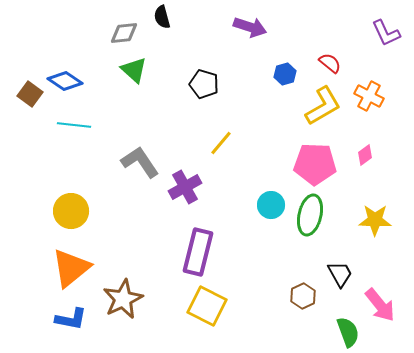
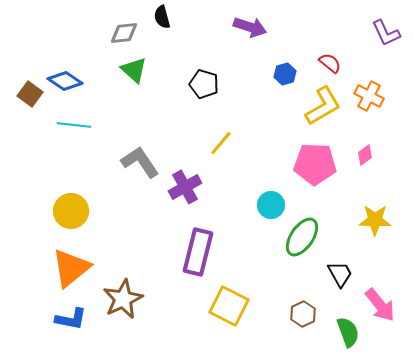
green ellipse: moved 8 px left, 22 px down; rotated 21 degrees clockwise
brown hexagon: moved 18 px down
yellow square: moved 22 px right
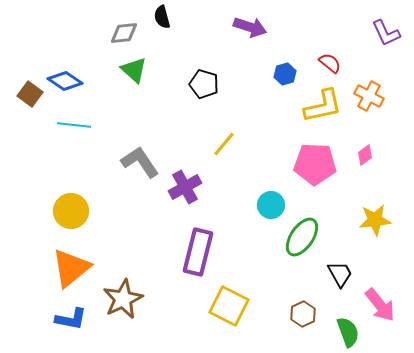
yellow L-shape: rotated 18 degrees clockwise
yellow line: moved 3 px right, 1 px down
yellow star: rotated 8 degrees counterclockwise
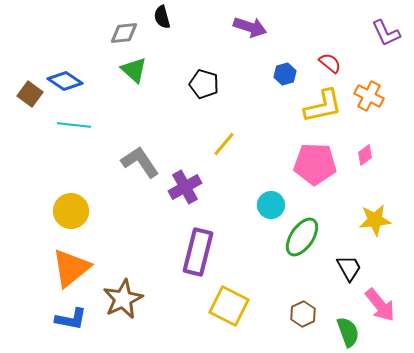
black trapezoid: moved 9 px right, 6 px up
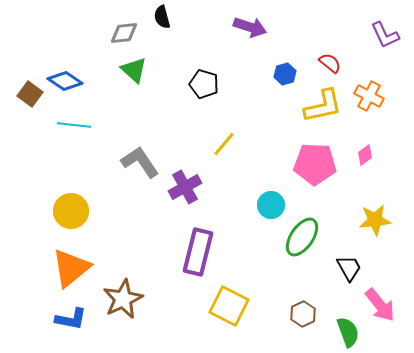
purple L-shape: moved 1 px left, 2 px down
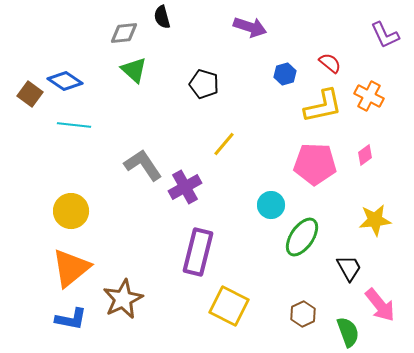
gray L-shape: moved 3 px right, 3 px down
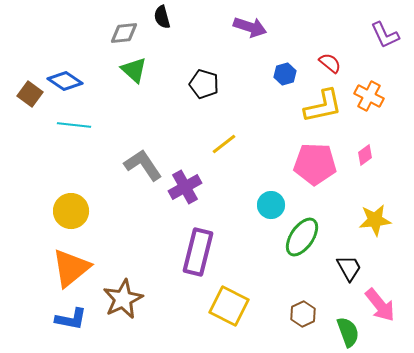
yellow line: rotated 12 degrees clockwise
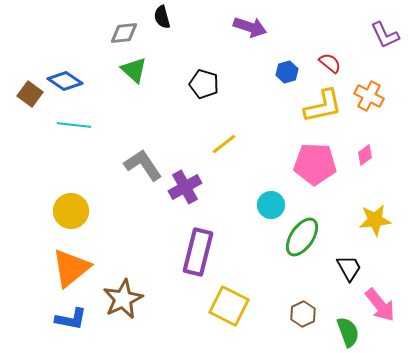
blue hexagon: moved 2 px right, 2 px up
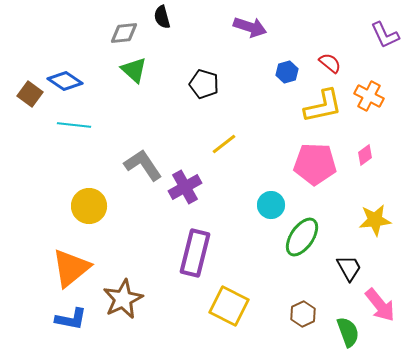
yellow circle: moved 18 px right, 5 px up
purple rectangle: moved 3 px left, 1 px down
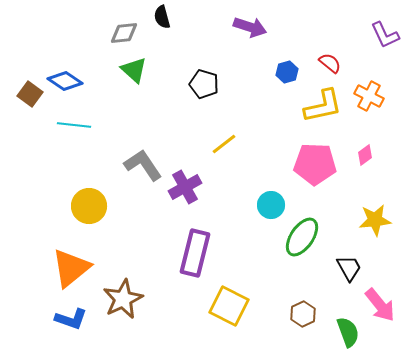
blue L-shape: rotated 8 degrees clockwise
